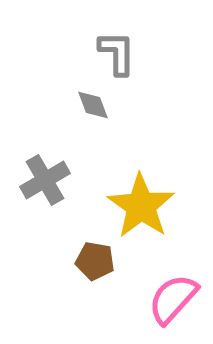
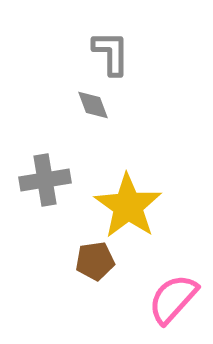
gray L-shape: moved 6 px left
gray cross: rotated 21 degrees clockwise
yellow star: moved 13 px left
brown pentagon: rotated 18 degrees counterclockwise
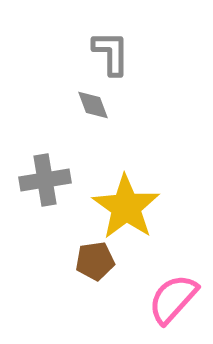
yellow star: moved 2 px left, 1 px down
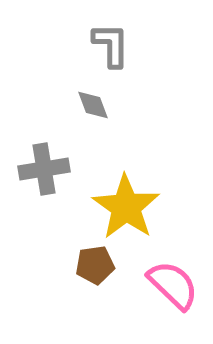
gray L-shape: moved 8 px up
gray cross: moved 1 px left, 11 px up
brown pentagon: moved 4 px down
pink semicircle: moved 14 px up; rotated 92 degrees clockwise
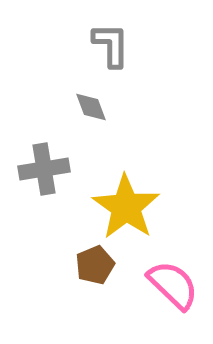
gray diamond: moved 2 px left, 2 px down
brown pentagon: rotated 15 degrees counterclockwise
